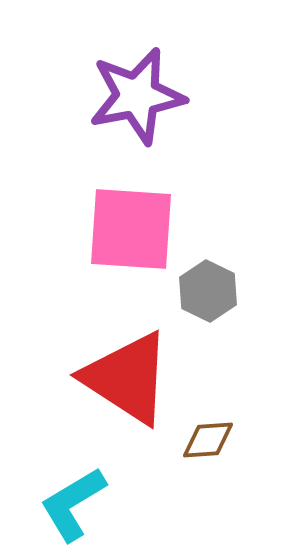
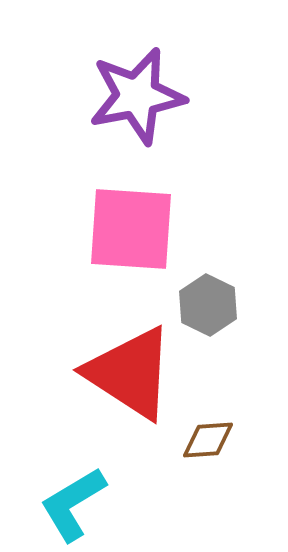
gray hexagon: moved 14 px down
red triangle: moved 3 px right, 5 px up
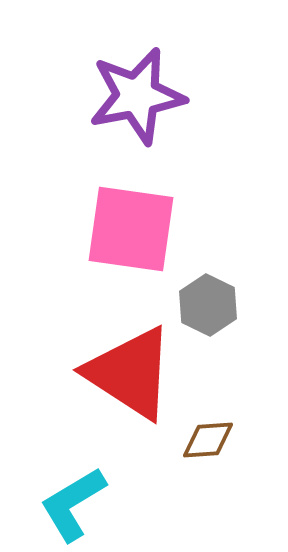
pink square: rotated 4 degrees clockwise
